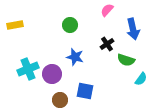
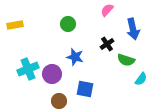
green circle: moved 2 px left, 1 px up
blue square: moved 2 px up
brown circle: moved 1 px left, 1 px down
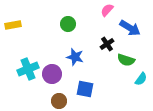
yellow rectangle: moved 2 px left
blue arrow: moved 3 px left, 1 px up; rotated 45 degrees counterclockwise
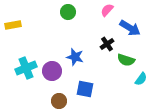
green circle: moved 12 px up
cyan cross: moved 2 px left, 1 px up
purple circle: moved 3 px up
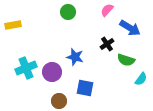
purple circle: moved 1 px down
blue square: moved 1 px up
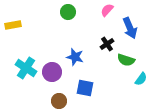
blue arrow: rotated 35 degrees clockwise
cyan cross: rotated 35 degrees counterclockwise
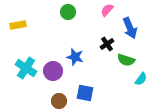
yellow rectangle: moved 5 px right
purple circle: moved 1 px right, 1 px up
blue square: moved 5 px down
